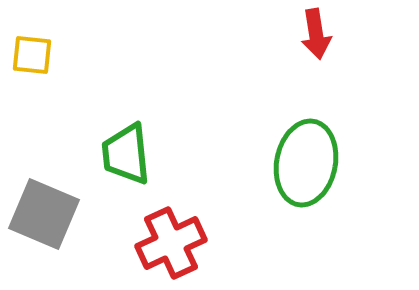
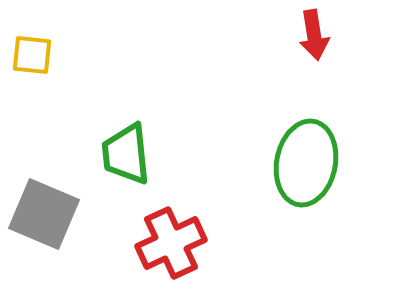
red arrow: moved 2 px left, 1 px down
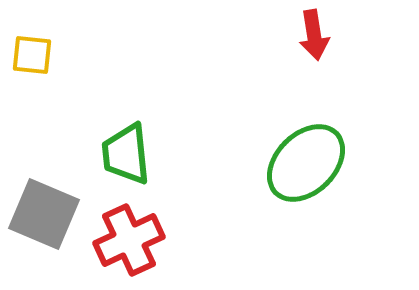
green ellipse: rotated 34 degrees clockwise
red cross: moved 42 px left, 3 px up
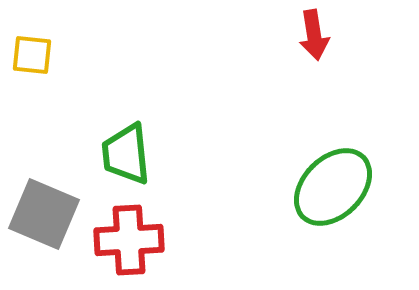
green ellipse: moved 27 px right, 24 px down
red cross: rotated 22 degrees clockwise
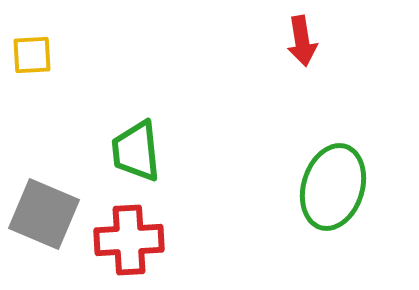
red arrow: moved 12 px left, 6 px down
yellow square: rotated 9 degrees counterclockwise
green trapezoid: moved 10 px right, 3 px up
green ellipse: rotated 28 degrees counterclockwise
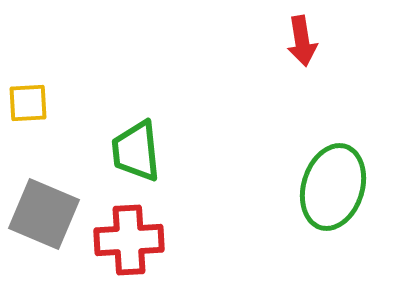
yellow square: moved 4 px left, 48 px down
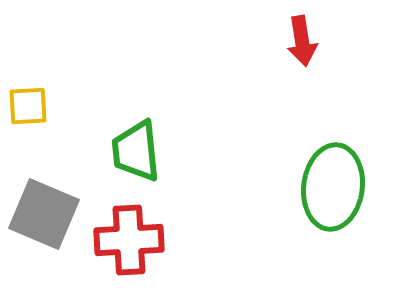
yellow square: moved 3 px down
green ellipse: rotated 10 degrees counterclockwise
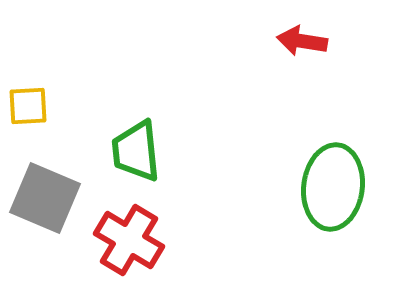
red arrow: rotated 108 degrees clockwise
gray square: moved 1 px right, 16 px up
red cross: rotated 34 degrees clockwise
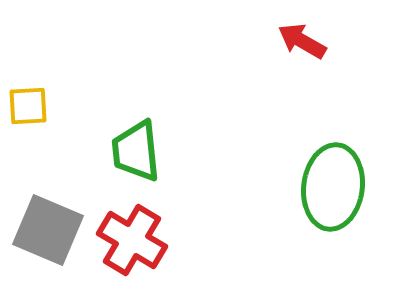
red arrow: rotated 21 degrees clockwise
gray square: moved 3 px right, 32 px down
red cross: moved 3 px right
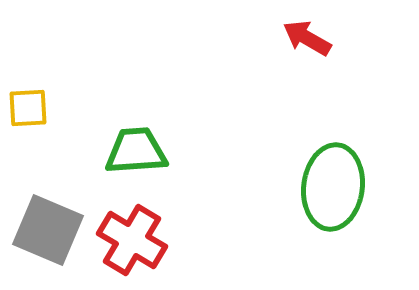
red arrow: moved 5 px right, 3 px up
yellow square: moved 2 px down
green trapezoid: rotated 92 degrees clockwise
